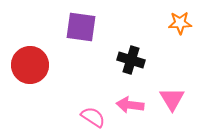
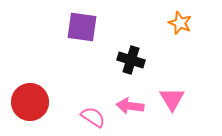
orange star: rotated 25 degrees clockwise
purple square: moved 1 px right
red circle: moved 37 px down
pink arrow: moved 1 px down
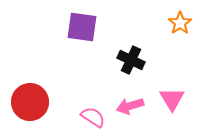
orange star: rotated 15 degrees clockwise
black cross: rotated 8 degrees clockwise
pink arrow: rotated 24 degrees counterclockwise
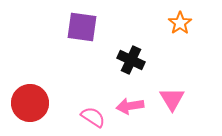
red circle: moved 1 px down
pink arrow: rotated 8 degrees clockwise
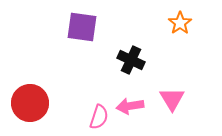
pink semicircle: moved 6 px right; rotated 75 degrees clockwise
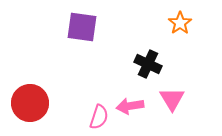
black cross: moved 17 px right, 4 px down
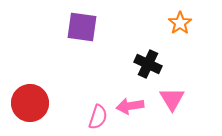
pink semicircle: moved 1 px left
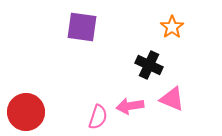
orange star: moved 8 px left, 4 px down
black cross: moved 1 px right, 1 px down
pink triangle: rotated 36 degrees counterclockwise
red circle: moved 4 px left, 9 px down
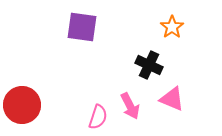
pink arrow: rotated 108 degrees counterclockwise
red circle: moved 4 px left, 7 px up
